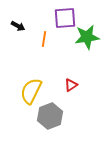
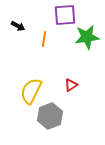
purple square: moved 3 px up
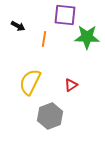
purple square: rotated 10 degrees clockwise
green star: rotated 10 degrees clockwise
yellow semicircle: moved 1 px left, 9 px up
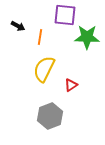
orange line: moved 4 px left, 2 px up
yellow semicircle: moved 14 px right, 13 px up
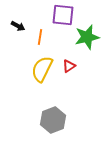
purple square: moved 2 px left
green star: rotated 15 degrees counterclockwise
yellow semicircle: moved 2 px left
red triangle: moved 2 px left, 19 px up
gray hexagon: moved 3 px right, 4 px down
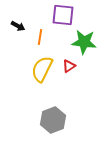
green star: moved 3 px left, 5 px down; rotated 20 degrees clockwise
